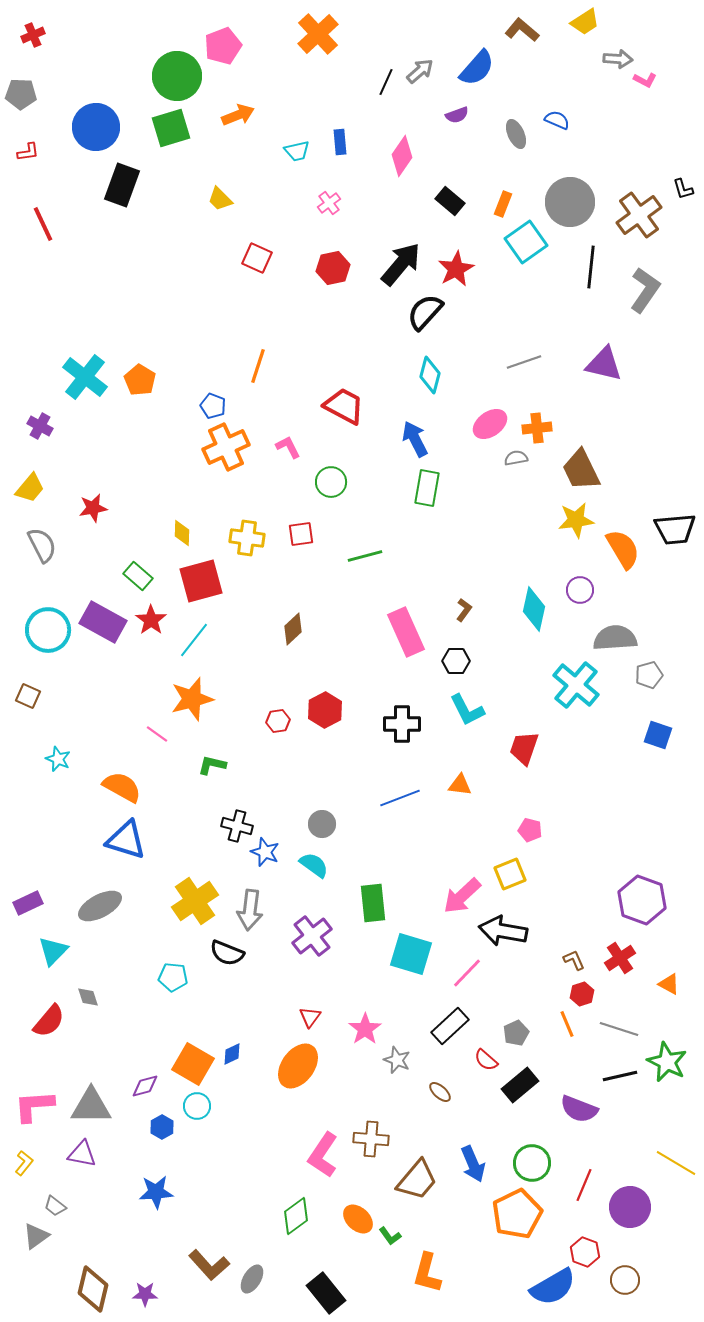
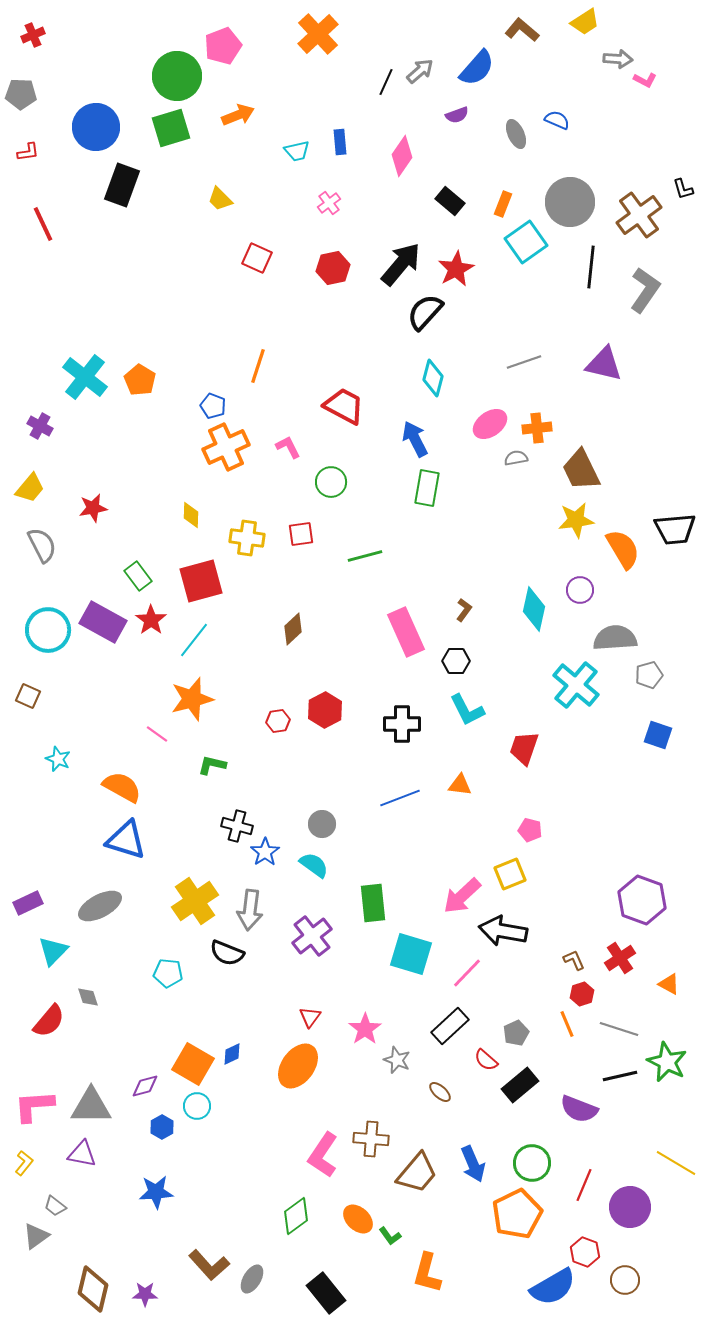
cyan diamond at (430, 375): moved 3 px right, 3 px down
yellow diamond at (182, 533): moved 9 px right, 18 px up
green rectangle at (138, 576): rotated 12 degrees clockwise
blue star at (265, 852): rotated 16 degrees clockwise
cyan pentagon at (173, 977): moved 5 px left, 4 px up
brown trapezoid at (417, 1180): moved 7 px up
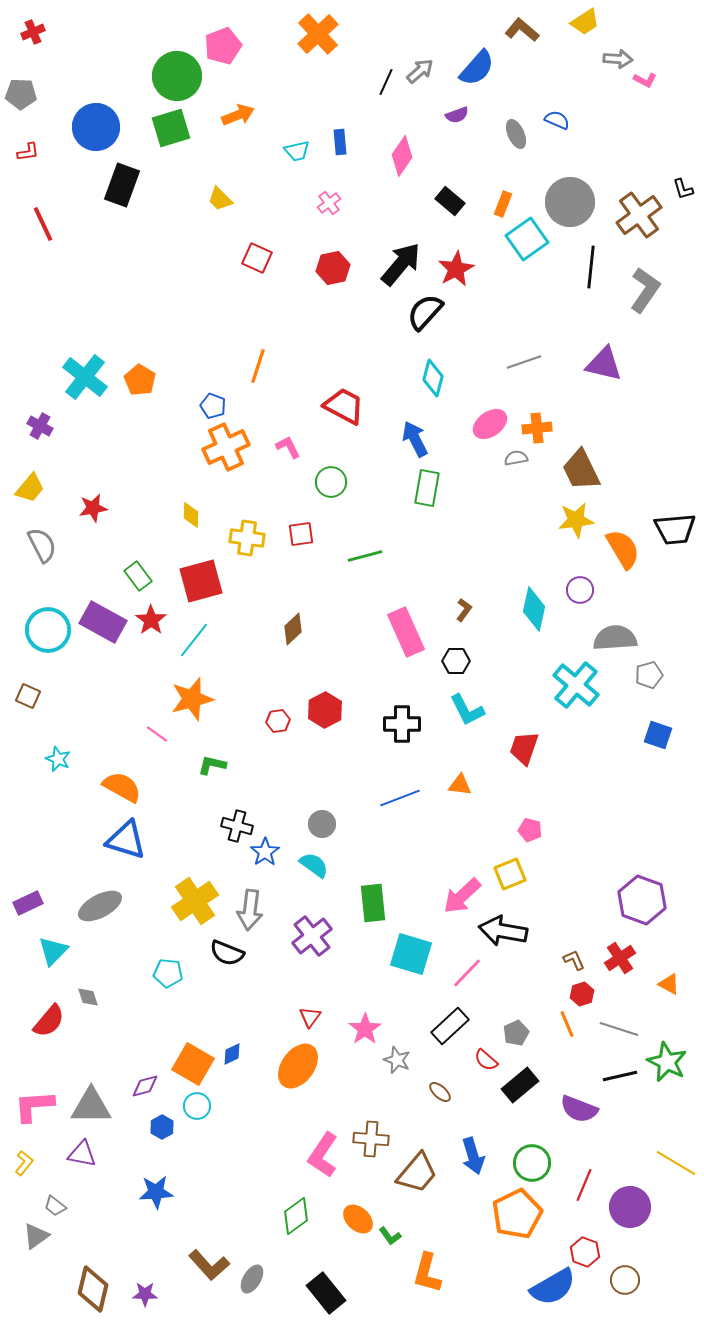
red cross at (33, 35): moved 3 px up
cyan square at (526, 242): moved 1 px right, 3 px up
blue arrow at (473, 1164): moved 8 px up; rotated 6 degrees clockwise
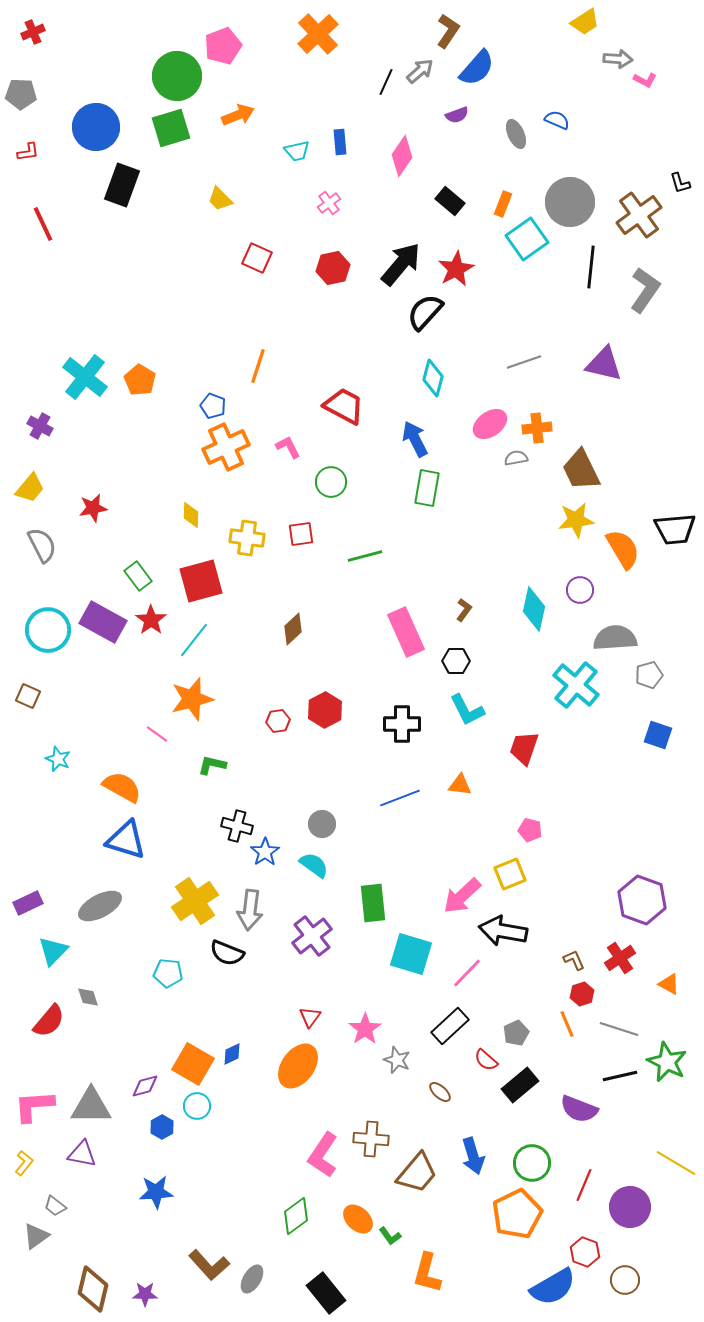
brown L-shape at (522, 30): moved 74 px left, 1 px down; rotated 84 degrees clockwise
black L-shape at (683, 189): moved 3 px left, 6 px up
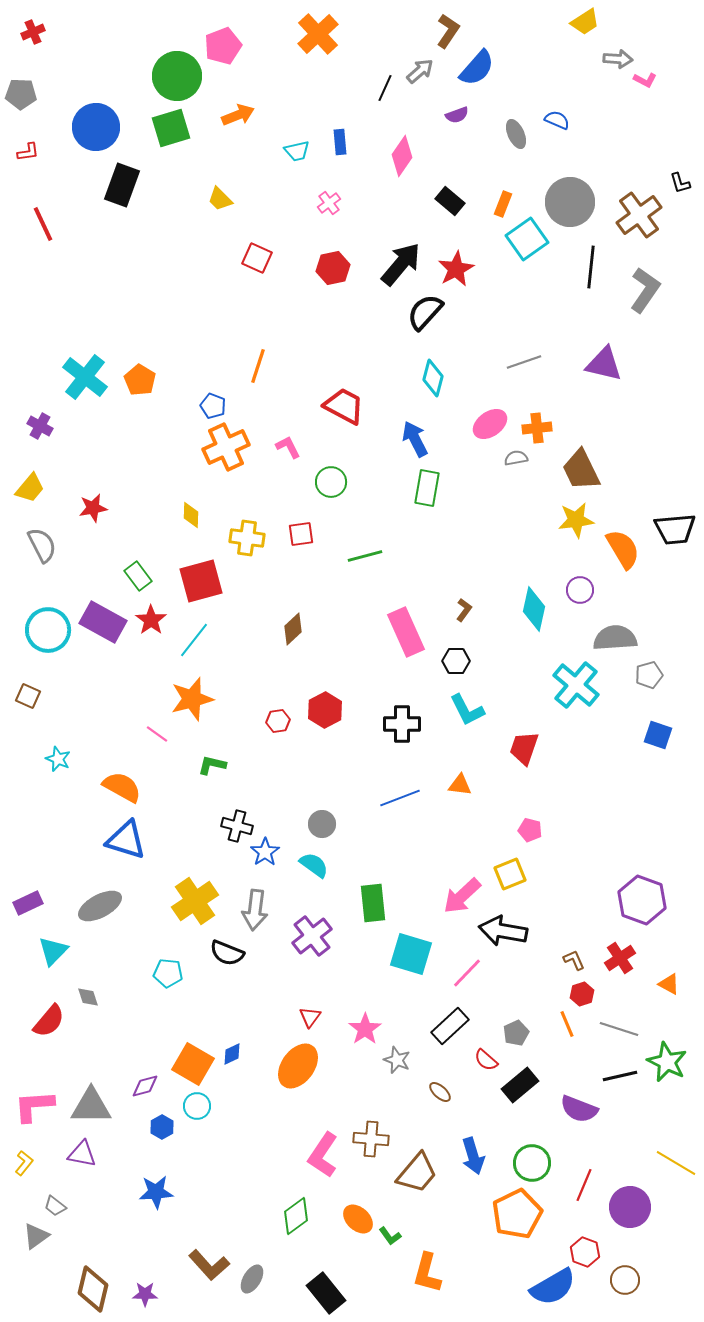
black line at (386, 82): moved 1 px left, 6 px down
gray arrow at (250, 910): moved 5 px right
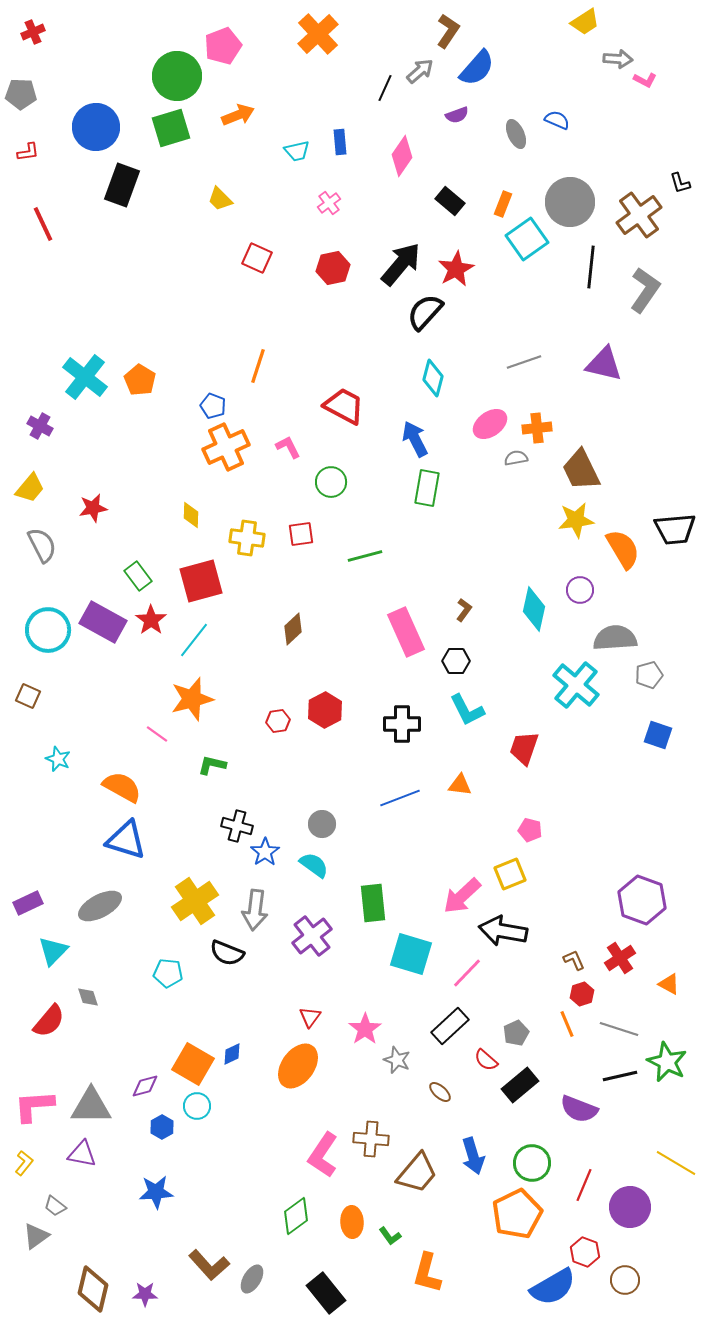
orange ellipse at (358, 1219): moved 6 px left, 3 px down; rotated 44 degrees clockwise
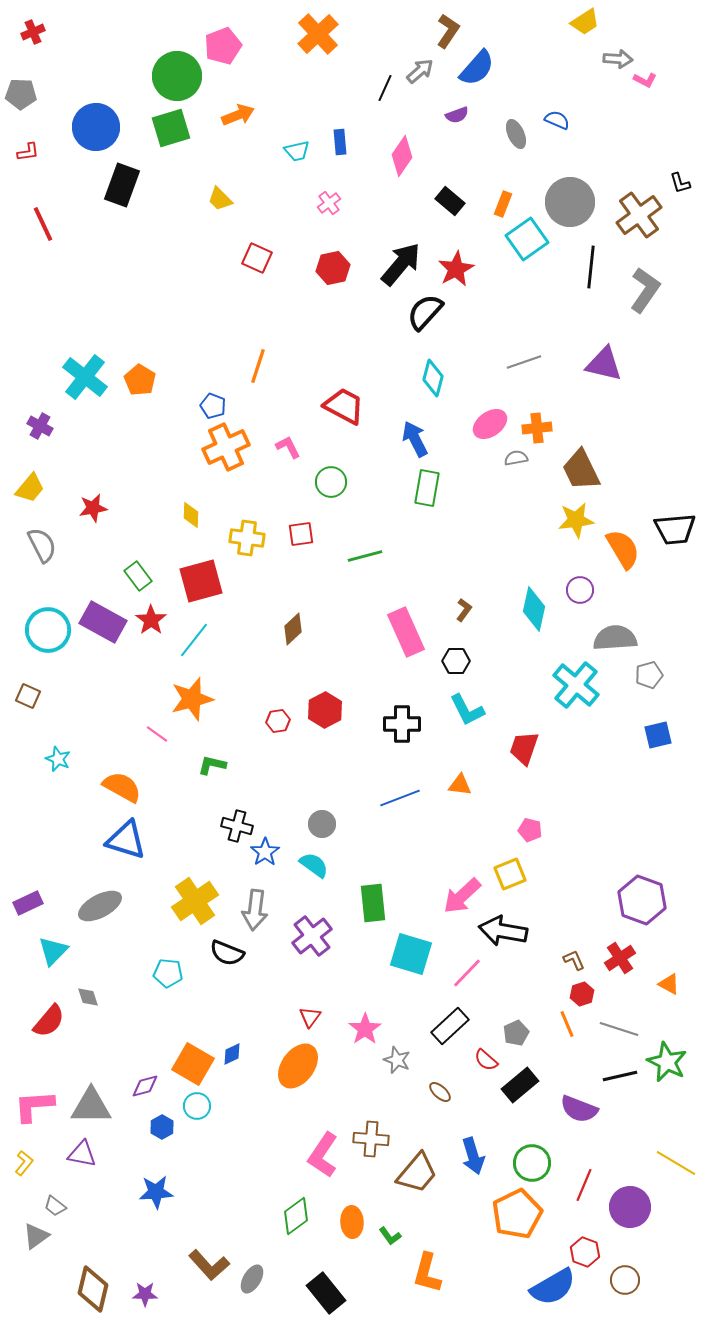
blue square at (658, 735): rotated 32 degrees counterclockwise
